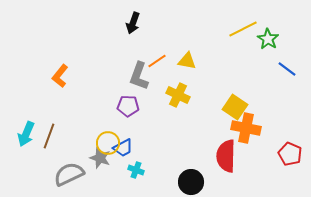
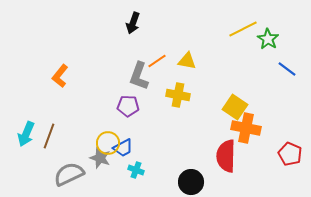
yellow cross: rotated 15 degrees counterclockwise
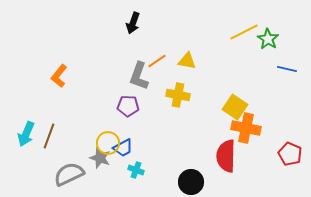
yellow line: moved 1 px right, 3 px down
blue line: rotated 24 degrees counterclockwise
orange L-shape: moved 1 px left
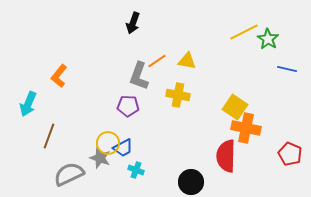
cyan arrow: moved 2 px right, 30 px up
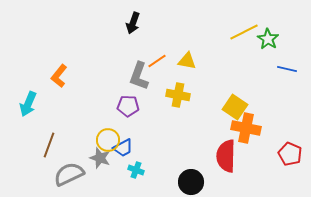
brown line: moved 9 px down
yellow circle: moved 3 px up
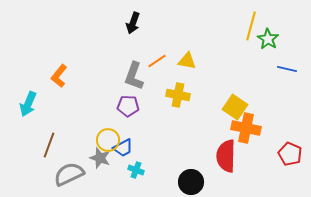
yellow line: moved 7 px right, 6 px up; rotated 48 degrees counterclockwise
gray L-shape: moved 5 px left
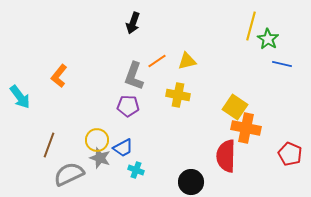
yellow triangle: rotated 24 degrees counterclockwise
blue line: moved 5 px left, 5 px up
cyan arrow: moved 8 px left, 7 px up; rotated 60 degrees counterclockwise
yellow circle: moved 11 px left
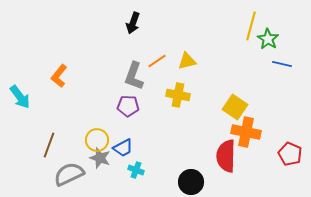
orange cross: moved 4 px down
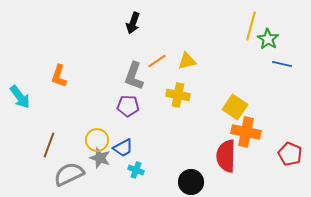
orange L-shape: rotated 20 degrees counterclockwise
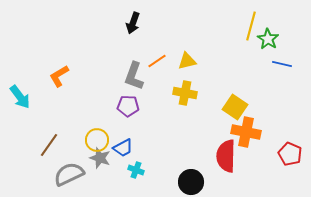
orange L-shape: rotated 40 degrees clockwise
yellow cross: moved 7 px right, 2 px up
brown line: rotated 15 degrees clockwise
